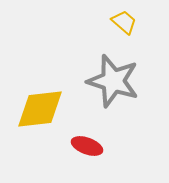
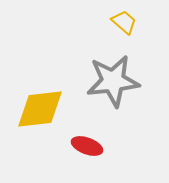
gray star: rotated 24 degrees counterclockwise
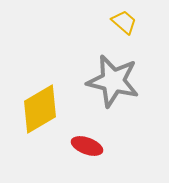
gray star: rotated 20 degrees clockwise
yellow diamond: rotated 24 degrees counterclockwise
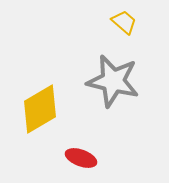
red ellipse: moved 6 px left, 12 px down
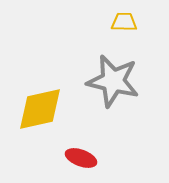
yellow trapezoid: rotated 40 degrees counterclockwise
yellow diamond: rotated 18 degrees clockwise
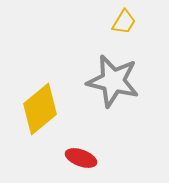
yellow trapezoid: rotated 120 degrees clockwise
yellow diamond: rotated 27 degrees counterclockwise
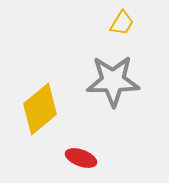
yellow trapezoid: moved 2 px left, 1 px down
gray star: rotated 14 degrees counterclockwise
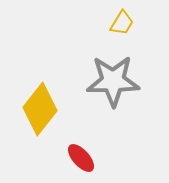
yellow diamond: rotated 12 degrees counterclockwise
red ellipse: rotated 28 degrees clockwise
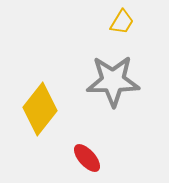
yellow trapezoid: moved 1 px up
red ellipse: moved 6 px right
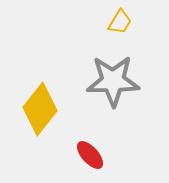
yellow trapezoid: moved 2 px left
red ellipse: moved 3 px right, 3 px up
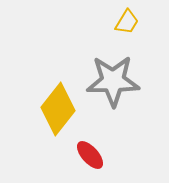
yellow trapezoid: moved 7 px right
yellow diamond: moved 18 px right
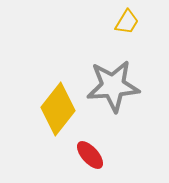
gray star: moved 5 px down; rotated 4 degrees counterclockwise
